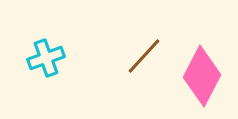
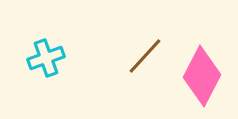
brown line: moved 1 px right
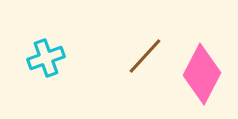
pink diamond: moved 2 px up
